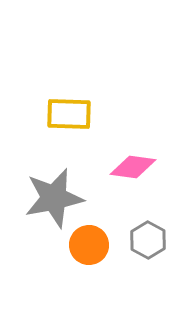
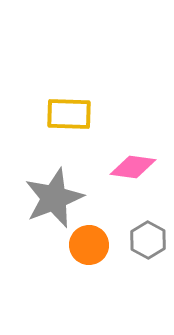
gray star: rotated 10 degrees counterclockwise
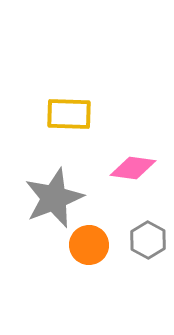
pink diamond: moved 1 px down
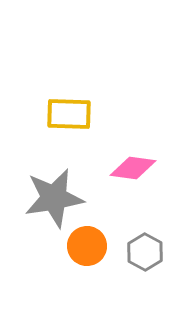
gray star: rotated 12 degrees clockwise
gray hexagon: moved 3 px left, 12 px down
orange circle: moved 2 px left, 1 px down
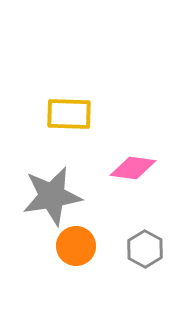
gray star: moved 2 px left, 2 px up
orange circle: moved 11 px left
gray hexagon: moved 3 px up
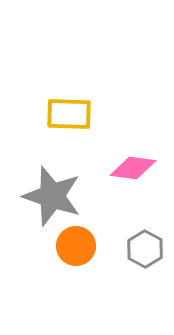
gray star: rotated 28 degrees clockwise
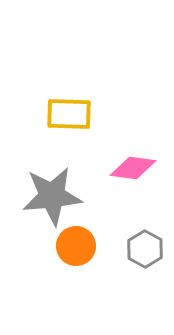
gray star: rotated 24 degrees counterclockwise
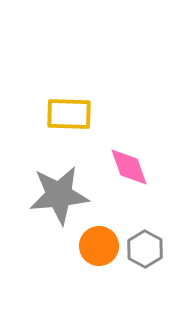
pink diamond: moved 4 px left, 1 px up; rotated 63 degrees clockwise
gray star: moved 7 px right, 1 px up
orange circle: moved 23 px right
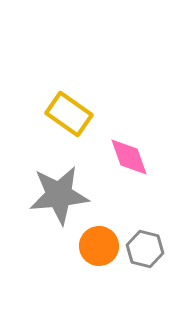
yellow rectangle: rotated 33 degrees clockwise
pink diamond: moved 10 px up
gray hexagon: rotated 15 degrees counterclockwise
